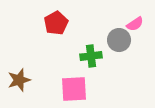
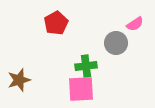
gray circle: moved 3 px left, 3 px down
green cross: moved 5 px left, 10 px down
pink square: moved 7 px right
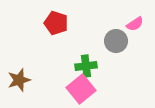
red pentagon: rotated 25 degrees counterclockwise
gray circle: moved 2 px up
pink square: rotated 36 degrees counterclockwise
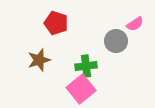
brown star: moved 20 px right, 20 px up
